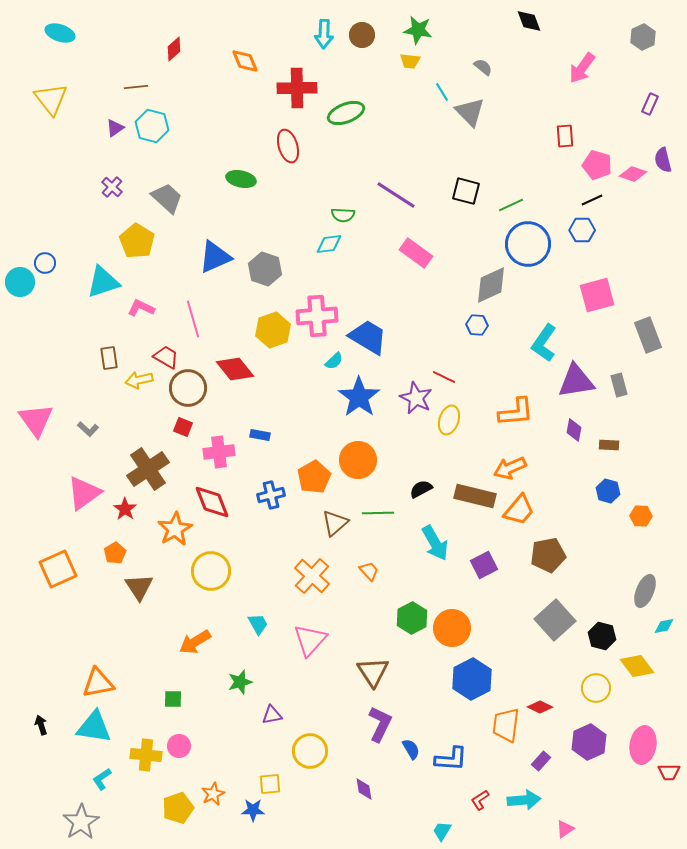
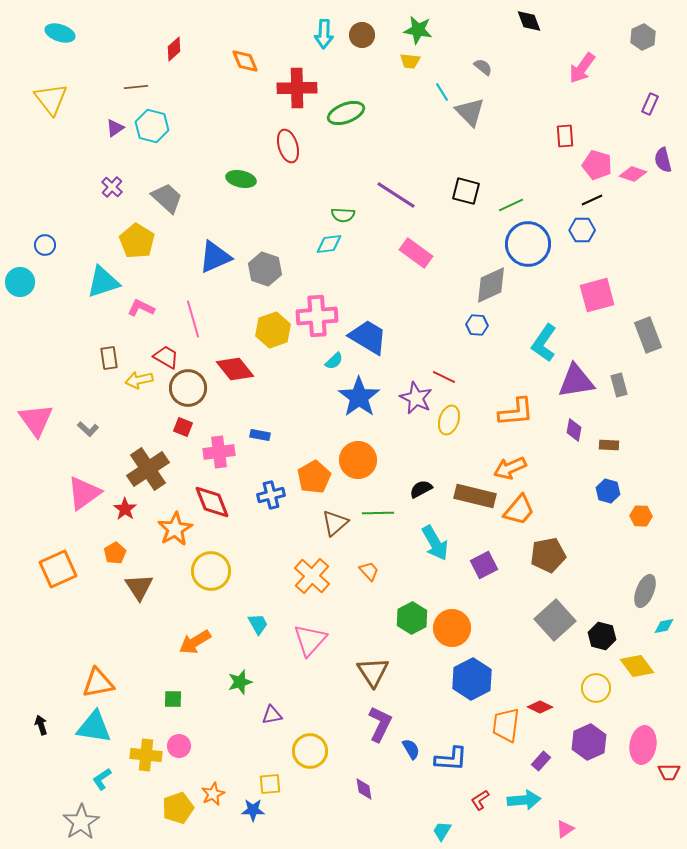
blue circle at (45, 263): moved 18 px up
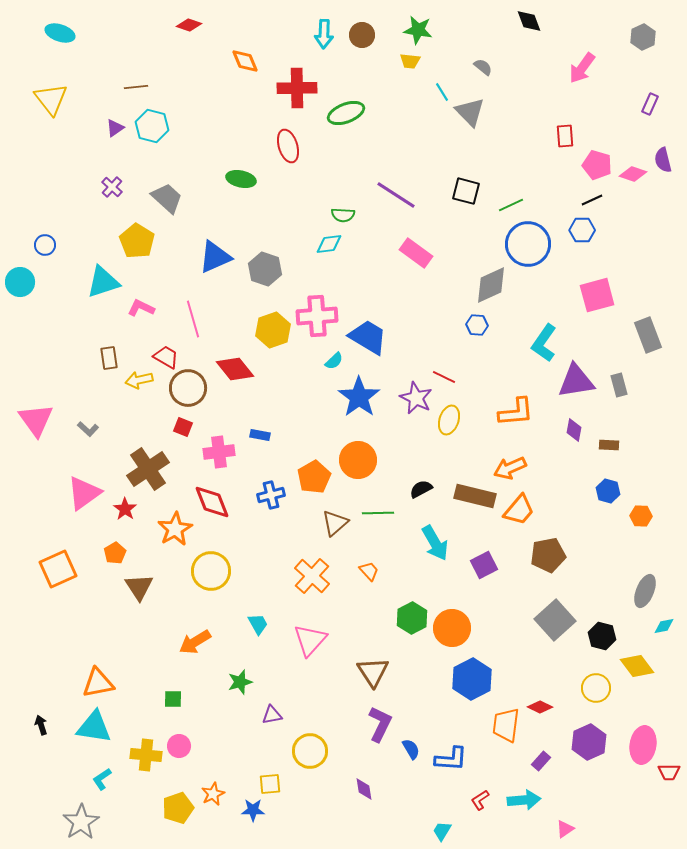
red diamond at (174, 49): moved 15 px right, 24 px up; rotated 60 degrees clockwise
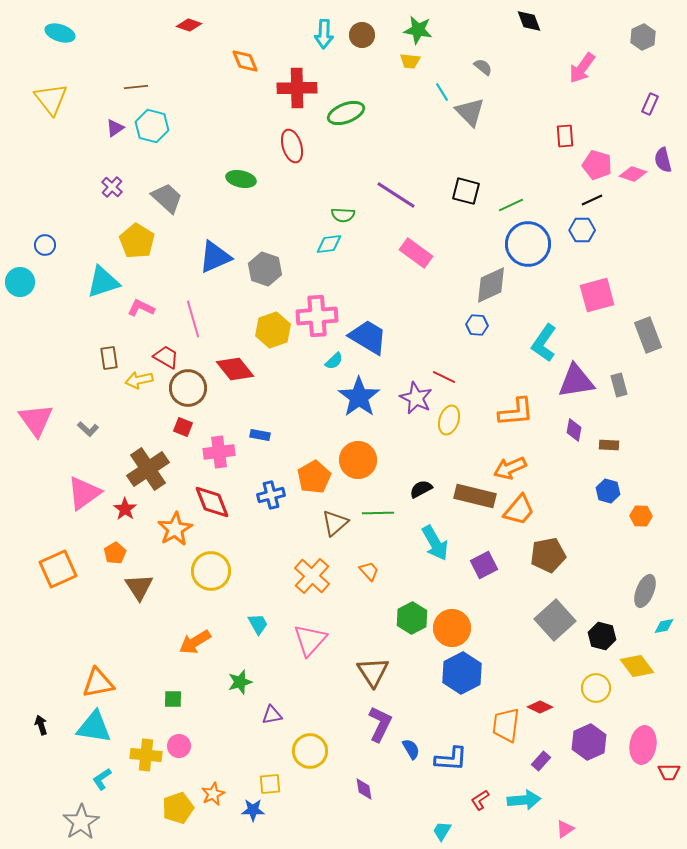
red ellipse at (288, 146): moved 4 px right
blue hexagon at (472, 679): moved 10 px left, 6 px up
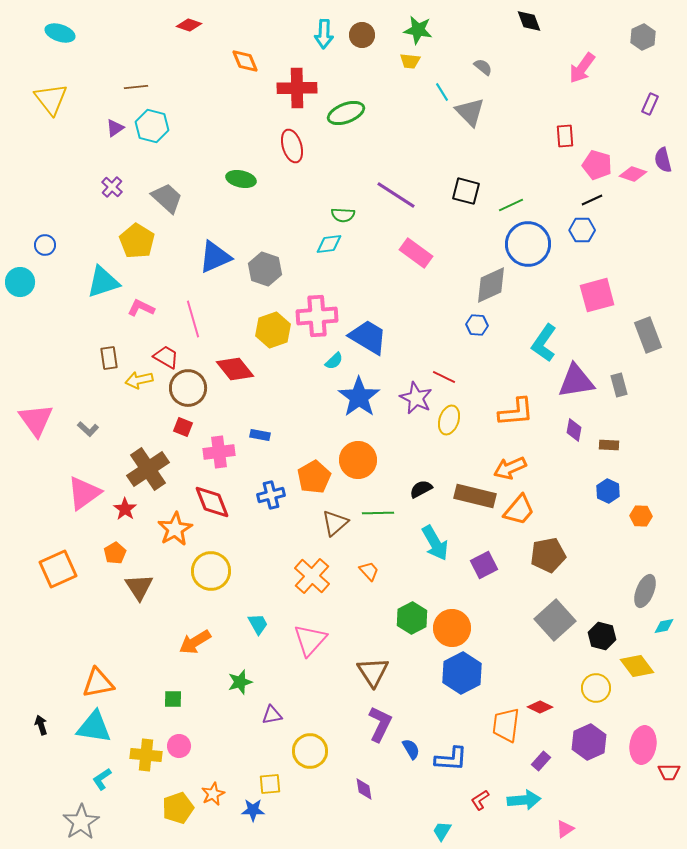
blue hexagon at (608, 491): rotated 10 degrees clockwise
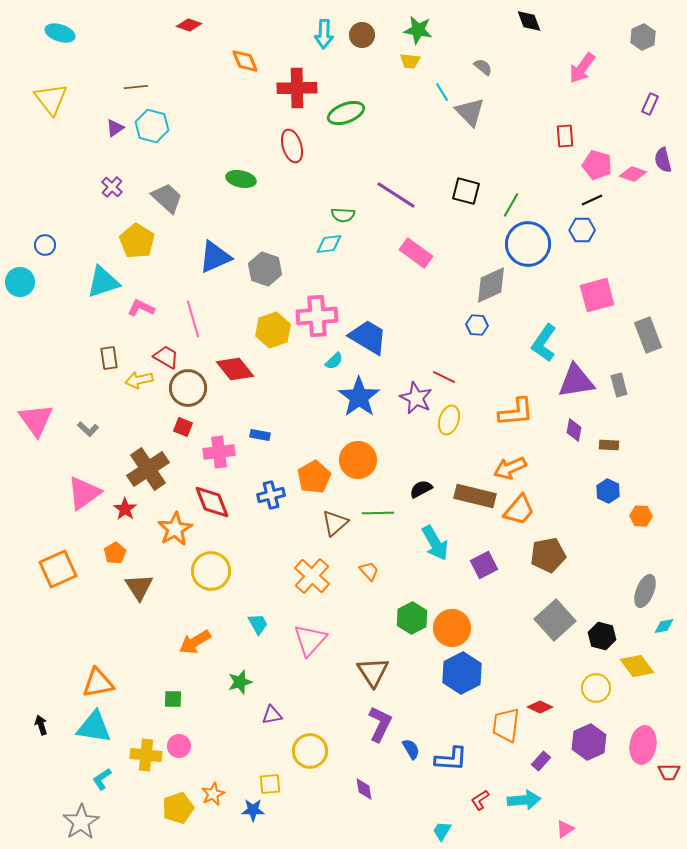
green line at (511, 205): rotated 35 degrees counterclockwise
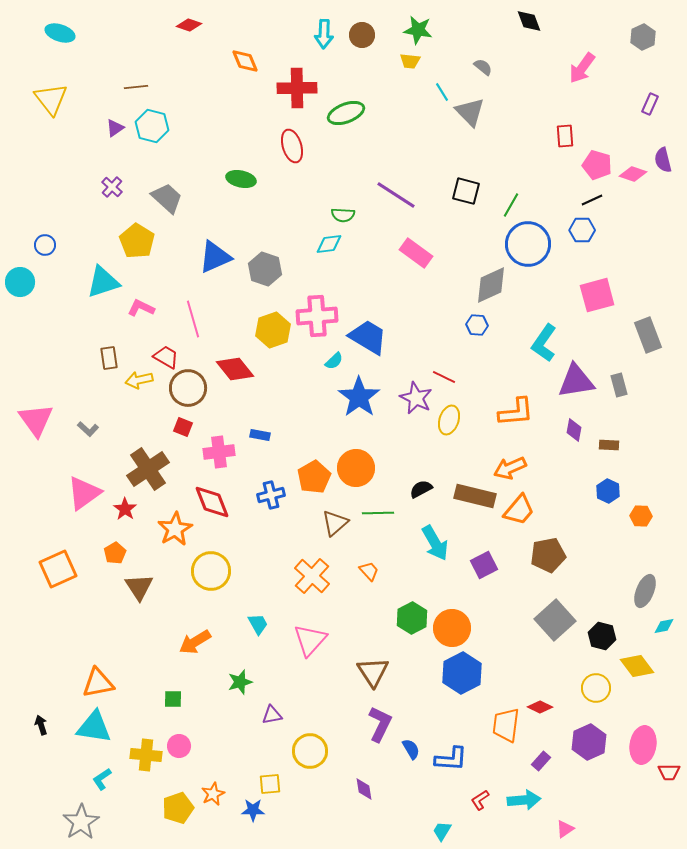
orange circle at (358, 460): moved 2 px left, 8 px down
